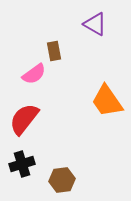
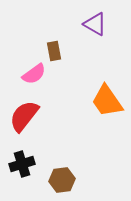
red semicircle: moved 3 px up
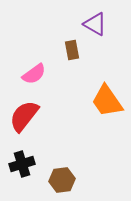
brown rectangle: moved 18 px right, 1 px up
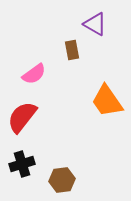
red semicircle: moved 2 px left, 1 px down
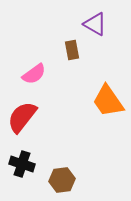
orange trapezoid: moved 1 px right
black cross: rotated 35 degrees clockwise
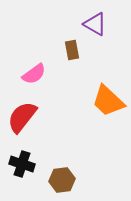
orange trapezoid: rotated 12 degrees counterclockwise
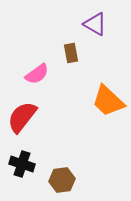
brown rectangle: moved 1 px left, 3 px down
pink semicircle: moved 3 px right
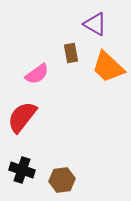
orange trapezoid: moved 34 px up
black cross: moved 6 px down
